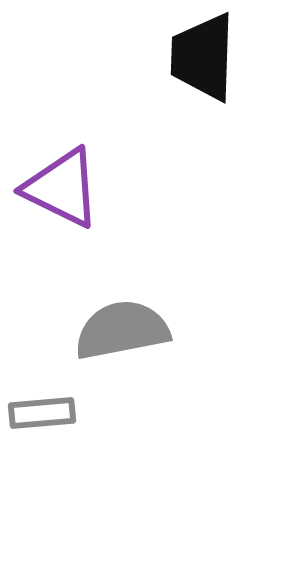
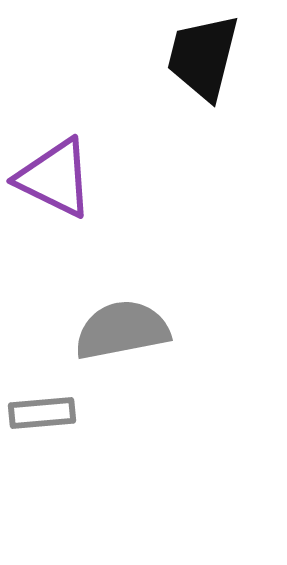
black trapezoid: rotated 12 degrees clockwise
purple triangle: moved 7 px left, 10 px up
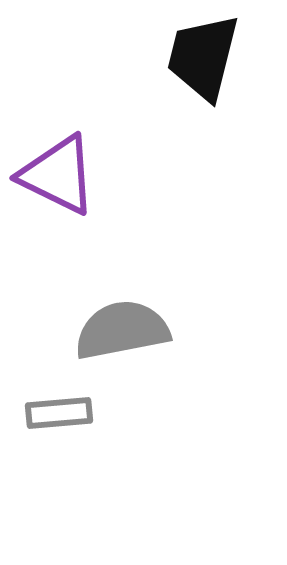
purple triangle: moved 3 px right, 3 px up
gray rectangle: moved 17 px right
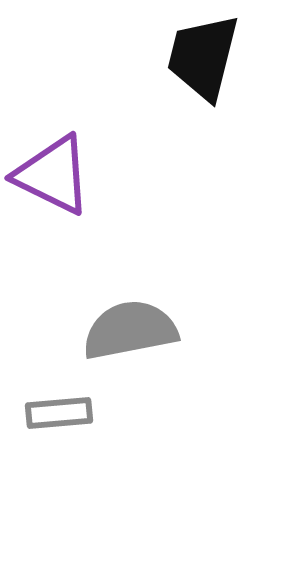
purple triangle: moved 5 px left
gray semicircle: moved 8 px right
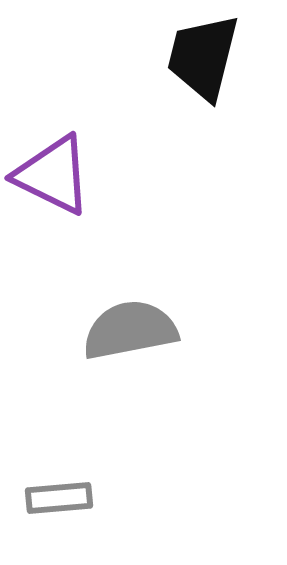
gray rectangle: moved 85 px down
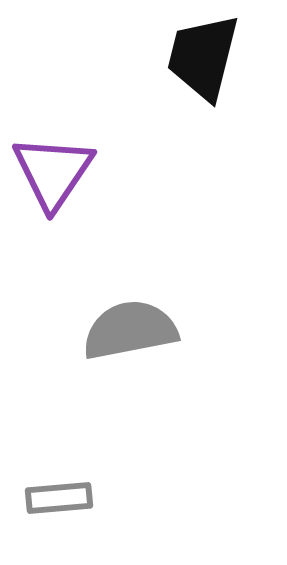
purple triangle: moved 3 px up; rotated 38 degrees clockwise
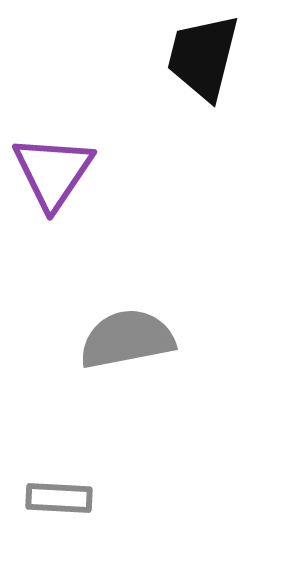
gray semicircle: moved 3 px left, 9 px down
gray rectangle: rotated 8 degrees clockwise
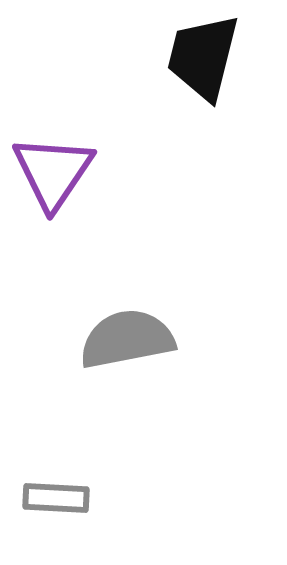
gray rectangle: moved 3 px left
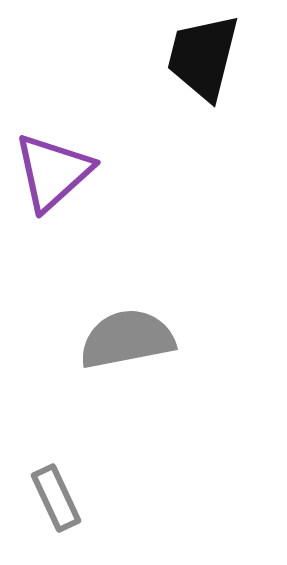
purple triangle: rotated 14 degrees clockwise
gray rectangle: rotated 62 degrees clockwise
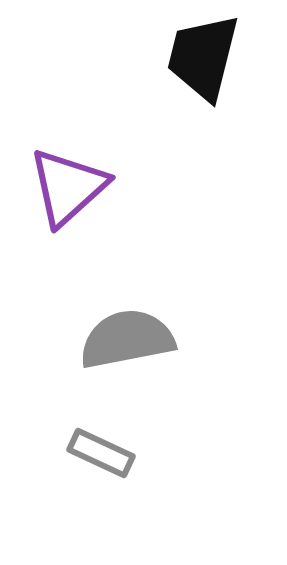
purple triangle: moved 15 px right, 15 px down
gray rectangle: moved 45 px right, 45 px up; rotated 40 degrees counterclockwise
